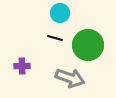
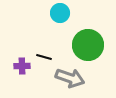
black line: moved 11 px left, 19 px down
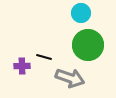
cyan circle: moved 21 px right
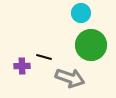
green circle: moved 3 px right
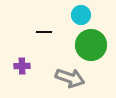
cyan circle: moved 2 px down
black line: moved 25 px up; rotated 14 degrees counterclockwise
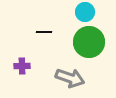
cyan circle: moved 4 px right, 3 px up
green circle: moved 2 px left, 3 px up
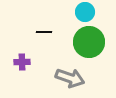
purple cross: moved 4 px up
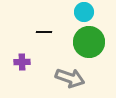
cyan circle: moved 1 px left
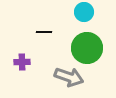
green circle: moved 2 px left, 6 px down
gray arrow: moved 1 px left, 1 px up
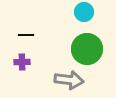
black line: moved 18 px left, 3 px down
green circle: moved 1 px down
gray arrow: moved 3 px down; rotated 12 degrees counterclockwise
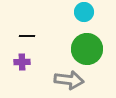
black line: moved 1 px right, 1 px down
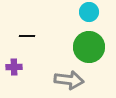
cyan circle: moved 5 px right
green circle: moved 2 px right, 2 px up
purple cross: moved 8 px left, 5 px down
